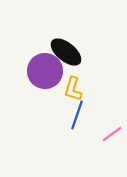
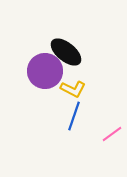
yellow L-shape: rotated 80 degrees counterclockwise
blue line: moved 3 px left, 1 px down
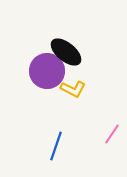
purple circle: moved 2 px right
blue line: moved 18 px left, 30 px down
pink line: rotated 20 degrees counterclockwise
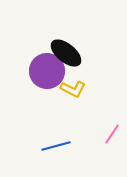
black ellipse: moved 1 px down
blue line: rotated 56 degrees clockwise
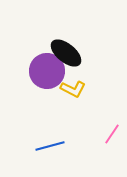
blue line: moved 6 px left
